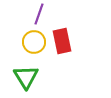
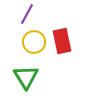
purple line: moved 12 px left; rotated 10 degrees clockwise
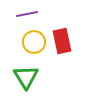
purple line: rotated 50 degrees clockwise
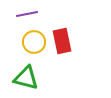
green triangle: moved 1 px down; rotated 44 degrees counterclockwise
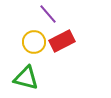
purple line: moved 21 px right; rotated 60 degrees clockwise
red rectangle: rotated 75 degrees clockwise
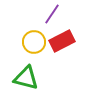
purple line: moved 4 px right; rotated 75 degrees clockwise
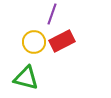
purple line: rotated 15 degrees counterclockwise
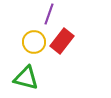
purple line: moved 3 px left
red rectangle: rotated 25 degrees counterclockwise
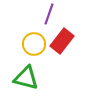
yellow circle: moved 2 px down
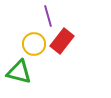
purple line: moved 1 px left, 2 px down; rotated 35 degrees counterclockwise
green triangle: moved 7 px left, 6 px up
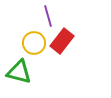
yellow circle: moved 1 px up
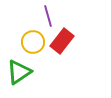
yellow circle: moved 1 px left, 1 px up
green triangle: rotated 48 degrees counterclockwise
